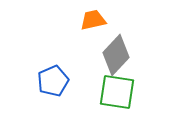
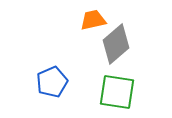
gray diamond: moved 11 px up; rotated 6 degrees clockwise
blue pentagon: moved 1 px left, 1 px down
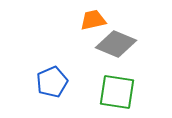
gray diamond: rotated 63 degrees clockwise
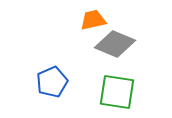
gray diamond: moved 1 px left
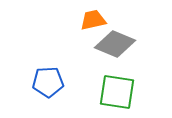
blue pentagon: moved 4 px left; rotated 20 degrees clockwise
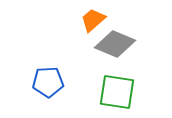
orange trapezoid: rotated 28 degrees counterclockwise
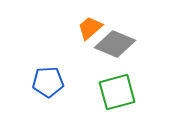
orange trapezoid: moved 3 px left, 8 px down
green square: rotated 24 degrees counterclockwise
